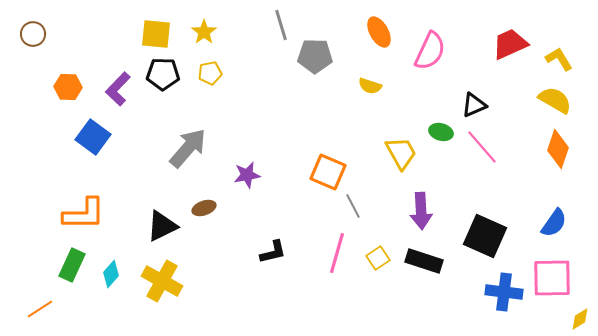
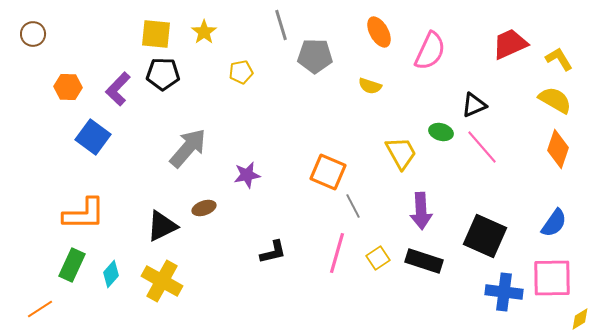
yellow pentagon at (210, 73): moved 31 px right, 1 px up
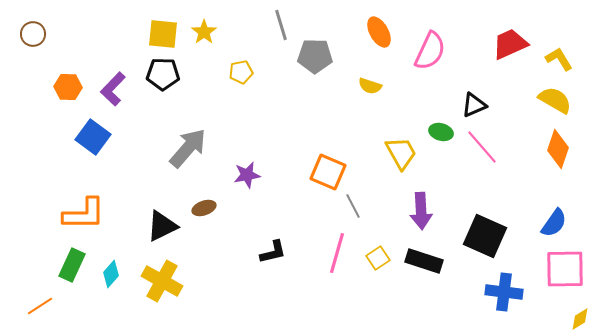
yellow square at (156, 34): moved 7 px right
purple L-shape at (118, 89): moved 5 px left
pink square at (552, 278): moved 13 px right, 9 px up
orange line at (40, 309): moved 3 px up
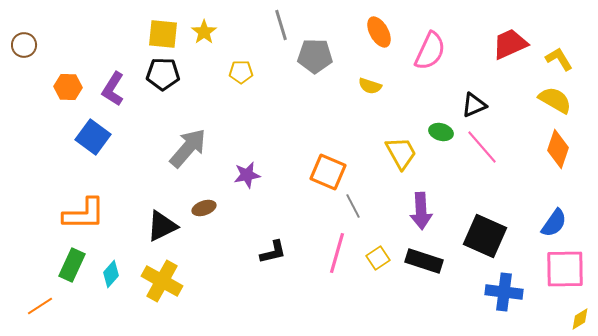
brown circle at (33, 34): moved 9 px left, 11 px down
yellow pentagon at (241, 72): rotated 10 degrees clockwise
purple L-shape at (113, 89): rotated 12 degrees counterclockwise
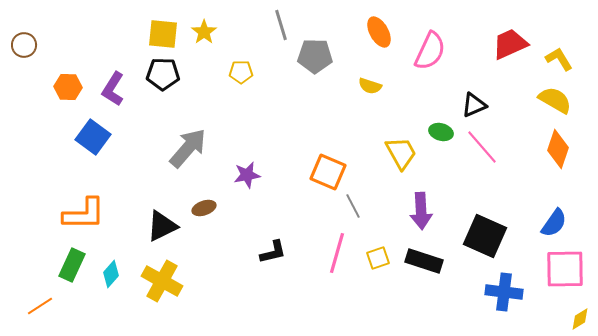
yellow square at (378, 258): rotated 15 degrees clockwise
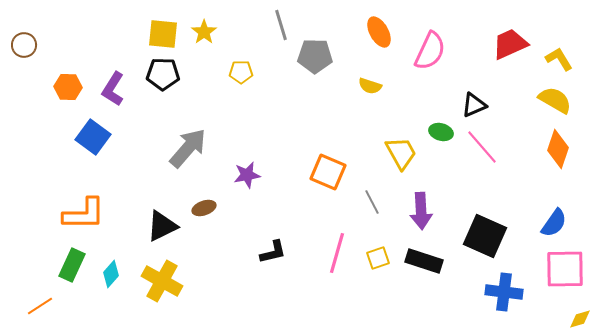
gray line at (353, 206): moved 19 px right, 4 px up
yellow diamond at (580, 319): rotated 15 degrees clockwise
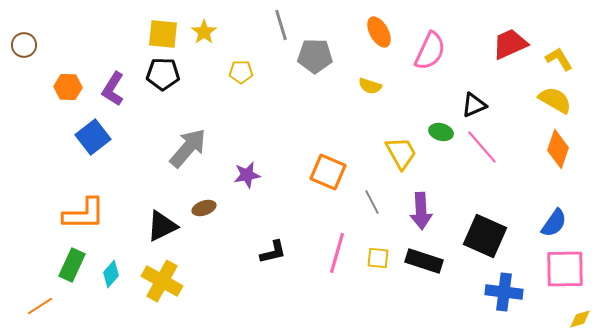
blue square at (93, 137): rotated 16 degrees clockwise
yellow square at (378, 258): rotated 25 degrees clockwise
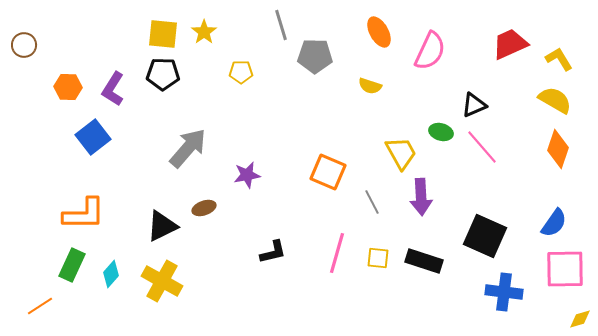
purple arrow at (421, 211): moved 14 px up
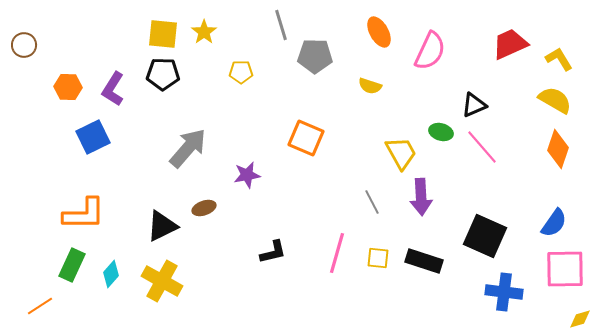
blue square at (93, 137): rotated 12 degrees clockwise
orange square at (328, 172): moved 22 px left, 34 px up
